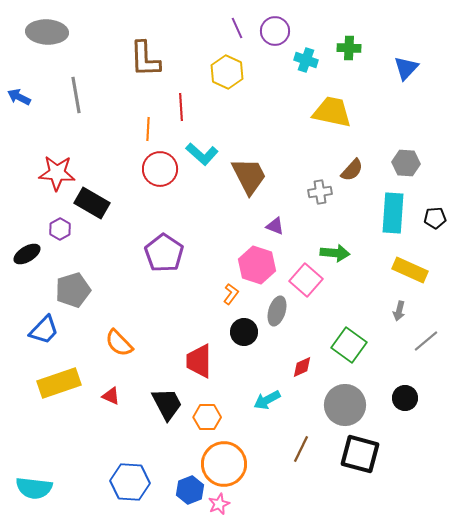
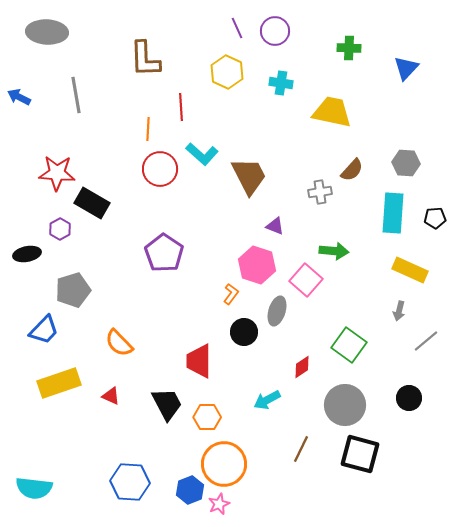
cyan cross at (306, 60): moved 25 px left, 23 px down; rotated 10 degrees counterclockwise
green arrow at (335, 253): moved 1 px left, 2 px up
black ellipse at (27, 254): rotated 20 degrees clockwise
red diamond at (302, 367): rotated 10 degrees counterclockwise
black circle at (405, 398): moved 4 px right
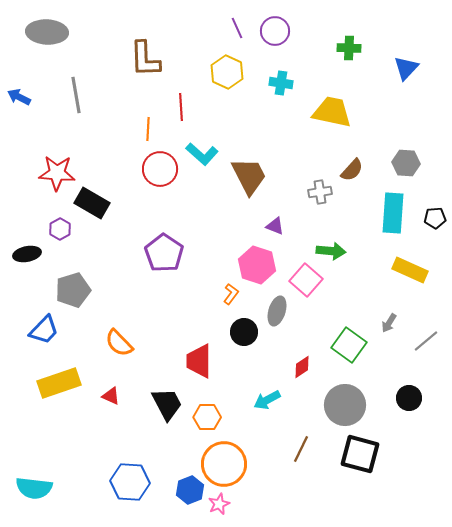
green arrow at (334, 251): moved 3 px left
gray arrow at (399, 311): moved 10 px left, 12 px down; rotated 18 degrees clockwise
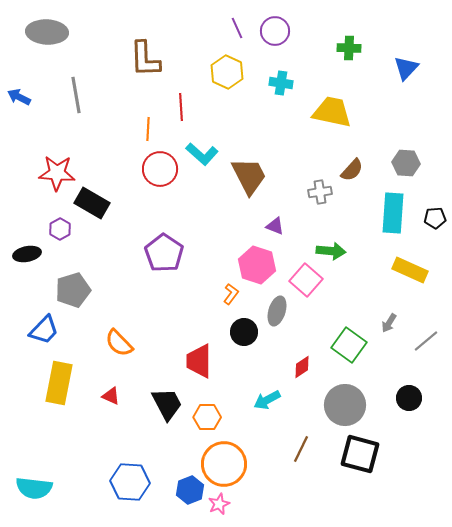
yellow rectangle at (59, 383): rotated 60 degrees counterclockwise
